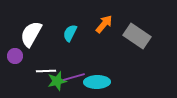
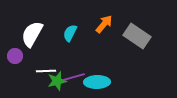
white semicircle: moved 1 px right
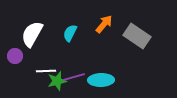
cyan ellipse: moved 4 px right, 2 px up
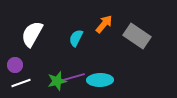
cyan semicircle: moved 6 px right, 5 px down
purple circle: moved 9 px down
white line: moved 25 px left, 12 px down; rotated 18 degrees counterclockwise
cyan ellipse: moved 1 px left
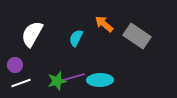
orange arrow: rotated 90 degrees counterclockwise
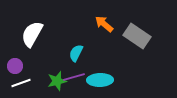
cyan semicircle: moved 15 px down
purple circle: moved 1 px down
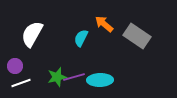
cyan semicircle: moved 5 px right, 15 px up
green star: moved 4 px up
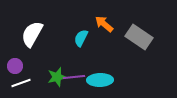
gray rectangle: moved 2 px right, 1 px down
purple line: rotated 10 degrees clockwise
